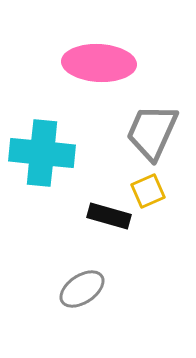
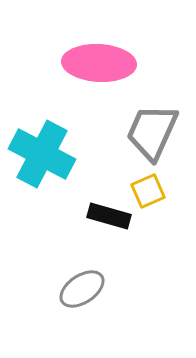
cyan cross: moved 1 px down; rotated 22 degrees clockwise
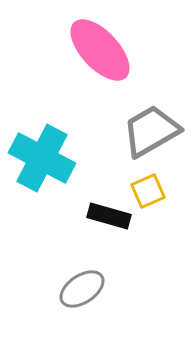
pink ellipse: moved 1 px right, 13 px up; rotated 44 degrees clockwise
gray trapezoid: moved 1 px left, 1 px up; rotated 36 degrees clockwise
cyan cross: moved 4 px down
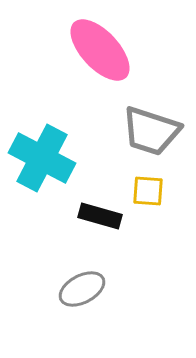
gray trapezoid: rotated 132 degrees counterclockwise
yellow square: rotated 28 degrees clockwise
black rectangle: moved 9 px left
gray ellipse: rotated 6 degrees clockwise
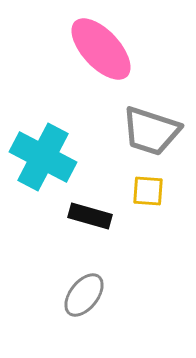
pink ellipse: moved 1 px right, 1 px up
cyan cross: moved 1 px right, 1 px up
black rectangle: moved 10 px left
gray ellipse: moved 2 px right, 6 px down; rotated 24 degrees counterclockwise
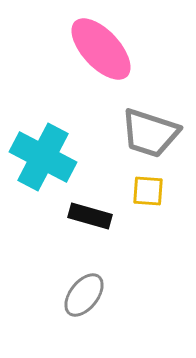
gray trapezoid: moved 1 px left, 2 px down
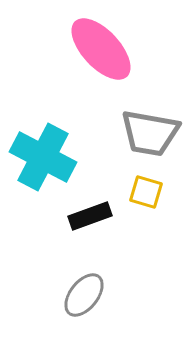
gray trapezoid: rotated 8 degrees counterclockwise
yellow square: moved 2 px left, 1 px down; rotated 12 degrees clockwise
black rectangle: rotated 36 degrees counterclockwise
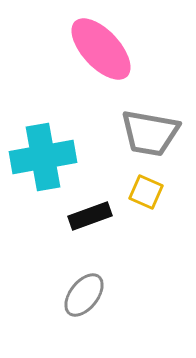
cyan cross: rotated 38 degrees counterclockwise
yellow square: rotated 8 degrees clockwise
